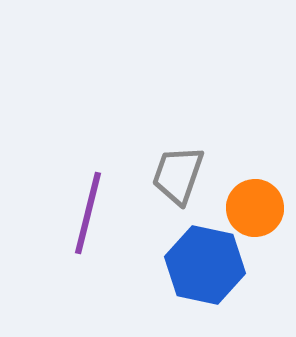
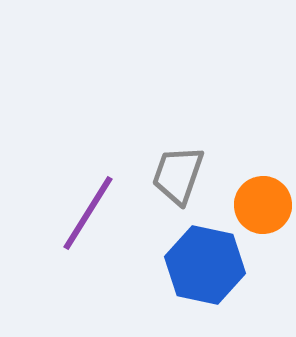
orange circle: moved 8 px right, 3 px up
purple line: rotated 18 degrees clockwise
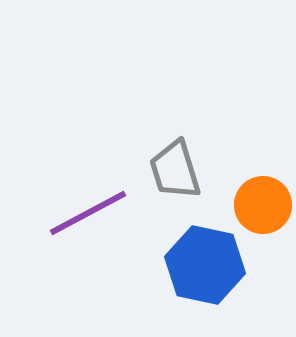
gray trapezoid: moved 3 px left, 5 px up; rotated 36 degrees counterclockwise
purple line: rotated 30 degrees clockwise
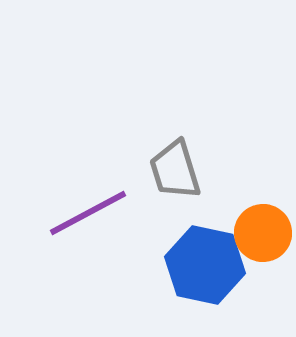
orange circle: moved 28 px down
